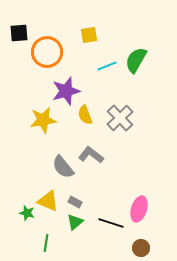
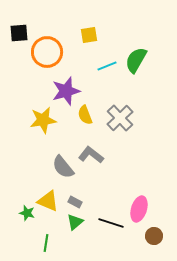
brown circle: moved 13 px right, 12 px up
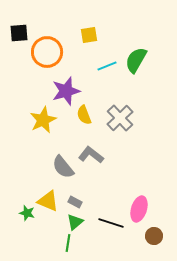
yellow semicircle: moved 1 px left
yellow star: rotated 16 degrees counterclockwise
green line: moved 22 px right
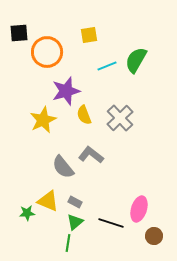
green star: rotated 21 degrees counterclockwise
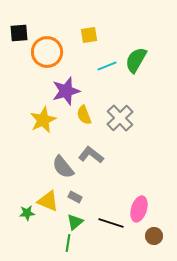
gray rectangle: moved 5 px up
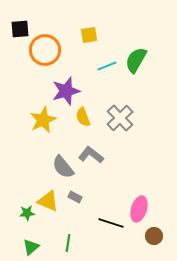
black square: moved 1 px right, 4 px up
orange circle: moved 2 px left, 2 px up
yellow semicircle: moved 1 px left, 2 px down
green triangle: moved 44 px left, 25 px down
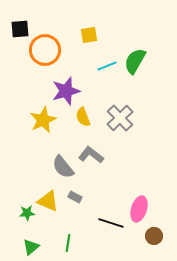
green semicircle: moved 1 px left, 1 px down
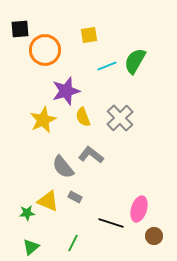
green line: moved 5 px right; rotated 18 degrees clockwise
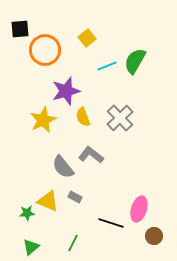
yellow square: moved 2 px left, 3 px down; rotated 30 degrees counterclockwise
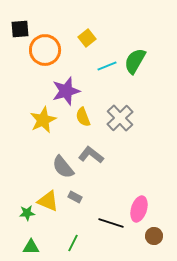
green triangle: rotated 42 degrees clockwise
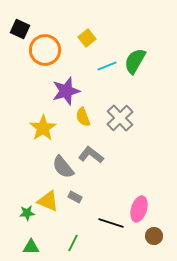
black square: rotated 30 degrees clockwise
yellow star: moved 8 px down; rotated 8 degrees counterclockwise
